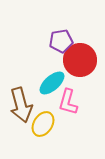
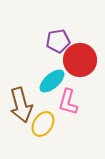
purple pentagon: moved 3 px left
cyan ellipse: moved 2 px up
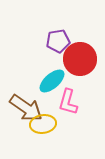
red circle: moved 1 px up
brown arrow: moved 5 px right, 3 px down; rotated 40 degrees counterclockwise
yellow ellipse: rotated 50 degrees clockwise
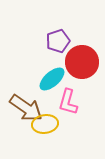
purple pentagon: rotated 10 degrees counterclockwise
red circle: moved 2 px right, 3 px down
cyan ellipse: moved 2 px up
yellow ellipse: moved 2 px right
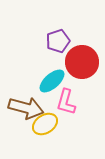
cyan ellipse: moved 2 px down
pink L-shape: moved 2 px left
brown arrow: rotated 20 degrees counterclockwise
yellow ellipse: rotated 25 degrees counterclockwise
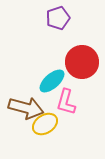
purple pentagon: moved 23 px up
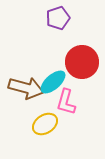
cyan ellipse: moved 1 px right, 1 px down
brown arrow: moved 20 px up
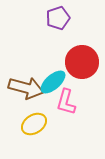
yellow ellipse: moved 11 px left
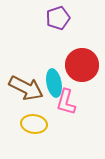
red circle: moved 3 px down
cyan ellipse: moved 1 px right, 1 px down; rotated 60 degrees counterclockwise
brown arrow: rotated 12 degrees clockwise
yellow ellipse: rotated 40 degrees clockwise
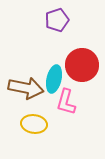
purple pentagon: moved 1 px left, 2 px down
cyan ellipse: moved 4 px up; rotated 24 degrees clockwise
brown arrow: rotated 16 degrees counterclockwise
